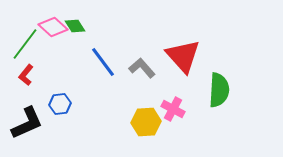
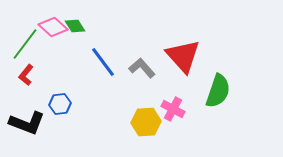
green semicircle: moved 1 px left, 1 px down; rotated 16 degrees clockwise
black L-shape: rotated 45 degrees clockwise
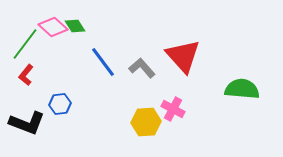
green semicircle: moved 24 px right, 2 px up; rotated 104 degrees counterclockwise
